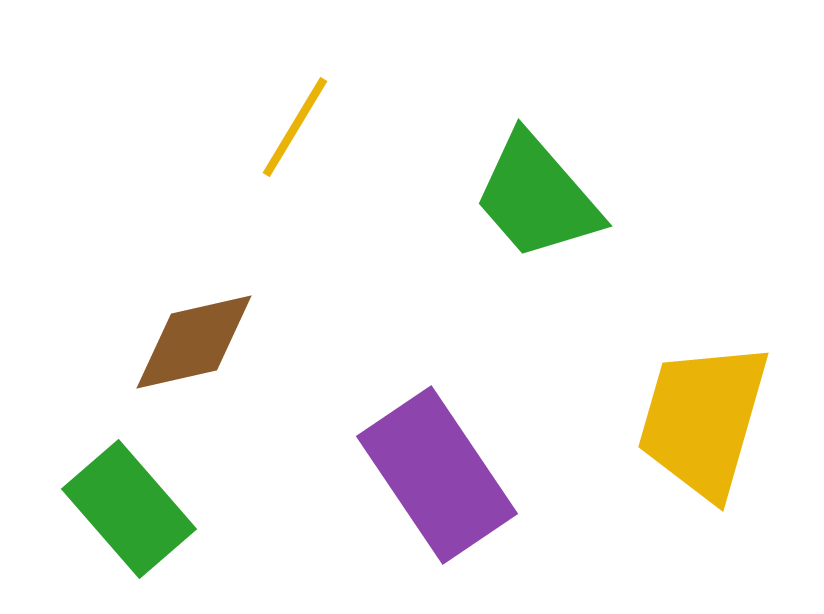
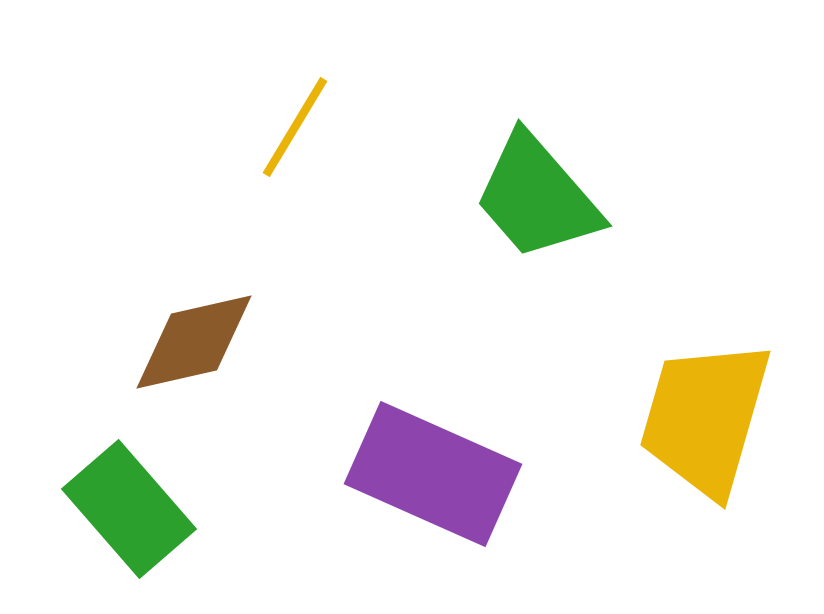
yellow trapezoid: moved 2 px right, 2 px up
purple rectangle: moved 4 px left, 1 px up; rotated 32 degrees counterclockwise
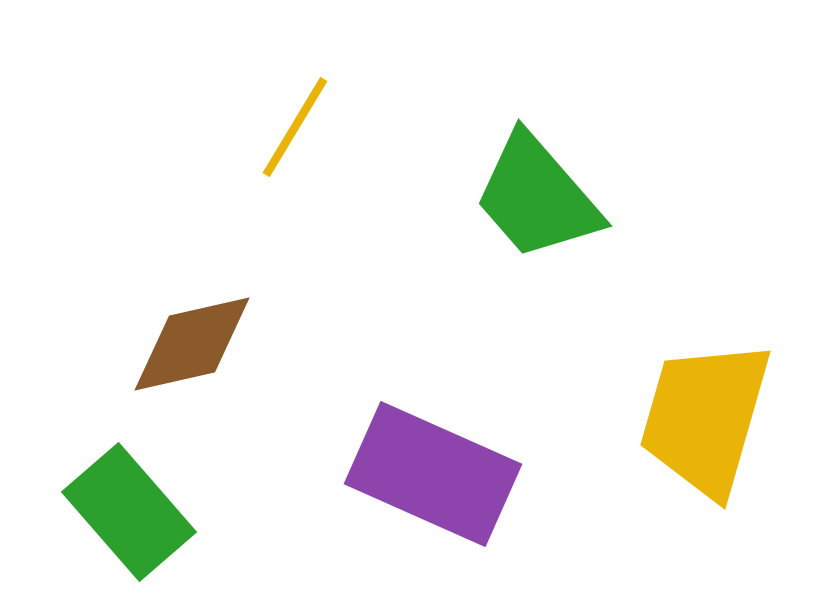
brown diamond: moved 2 px left, 2 px down
green rectangle: moved 3 px down
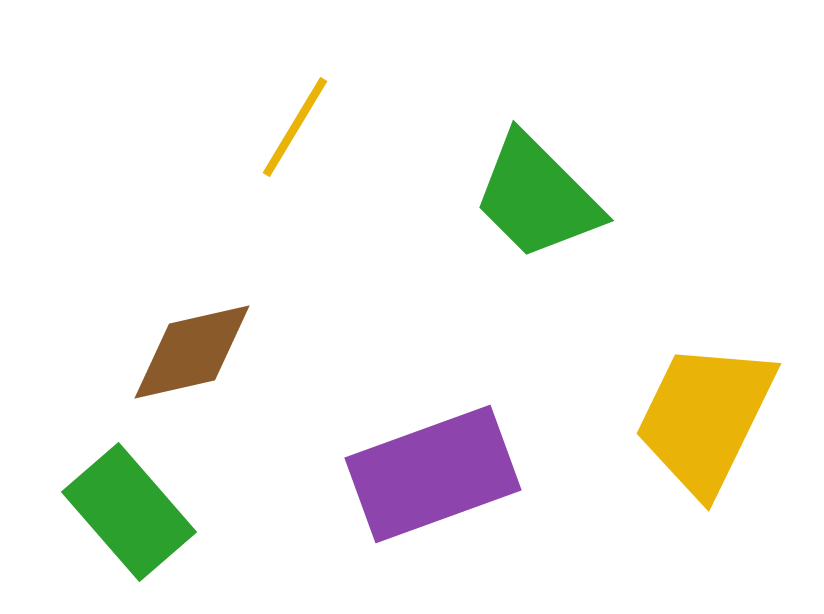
green trapezoid: rotated 4 degrees counterclockwise
brown diamond: moved 8 px down
yellow trapezoid: rotated 10 degrees clockwise
purple rectangle: rotated 44 degrees counterclockwise
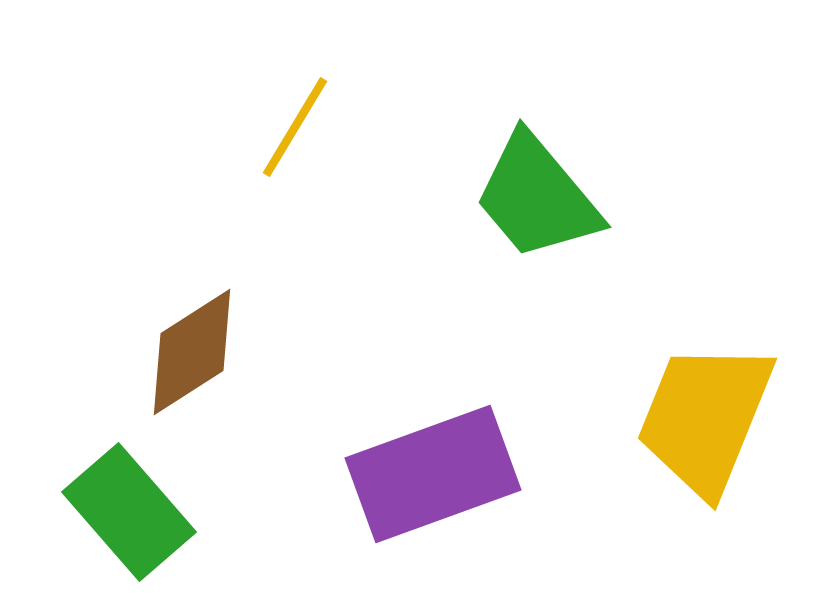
green trapezoid: rotated 5 degrees clockwise
brown diamond: rotated 20 degrees counterclockwise
yellow trapezoid: rotated 4 degrees counterclockwise
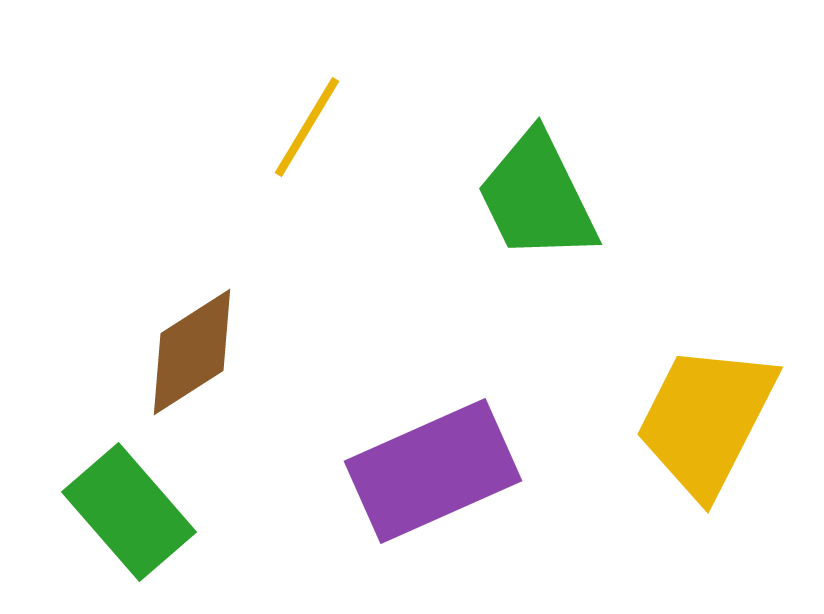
yellow line: moved 12 px right
green trapezoid: rotated 14 degrees clockwise
yellow trapezoid: moved 1 px right, 2 px down; rotated 5 degrees clockwise
purple rectangle: moved 3 px up; rotated 4 degrees counterclockwise
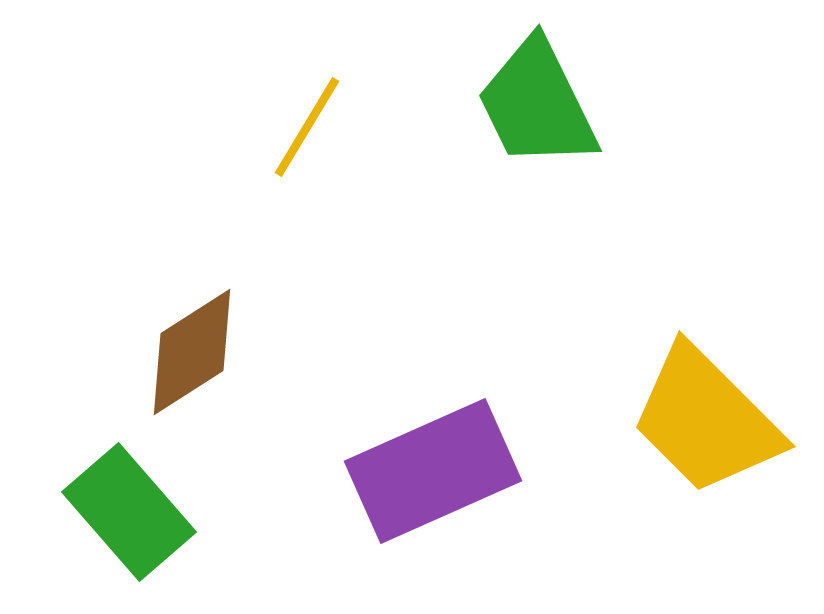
green trapezoid: moved 93 px up
yellow trapezoid: rotated 72 degrees counterclockwise
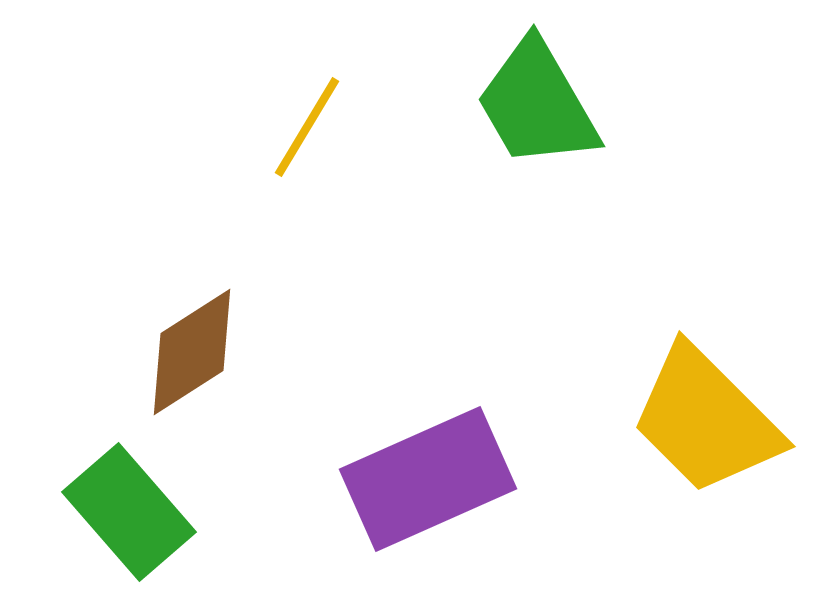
green trapezoid: rotated 4 degrees counterclockwise
purple rectangle: moved 5 px left, 8 px down
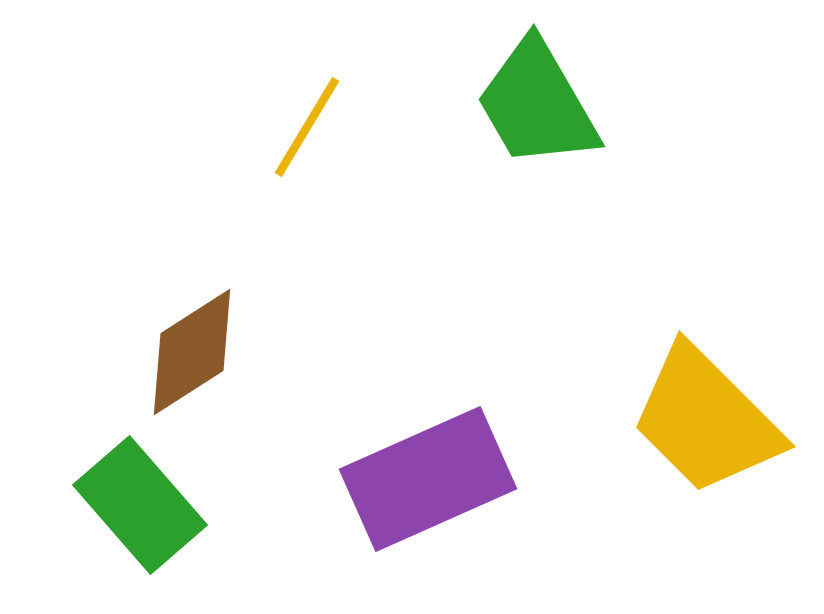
green rectangle: moved 11 px right, 7 px up
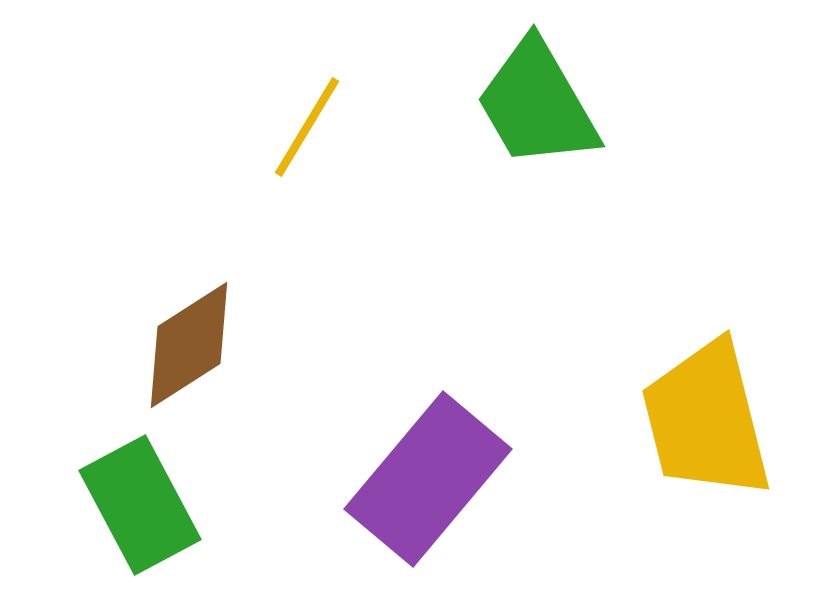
brown diamond: moved 3 px left, 7 px up
yellow trapezoid: rotated 31 degrees clockwise
purple rectangle: rotated 26 degrees counterclockwise
green rectangle: rotated 13 degrees clockwise
